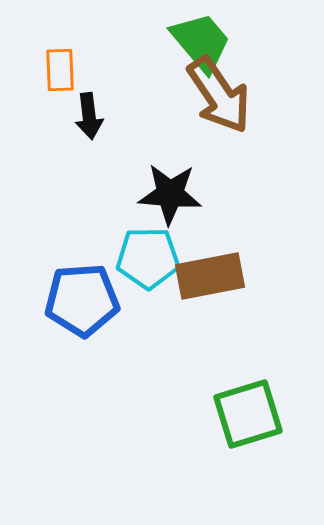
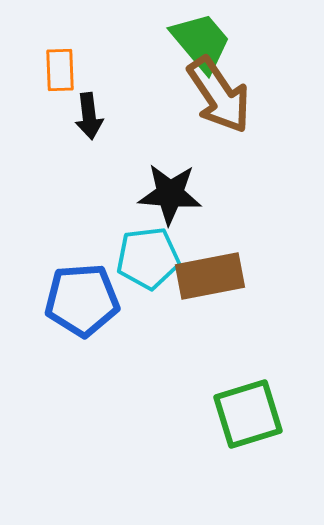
cyan pentagon: rotated 6 degrees counterclockwise
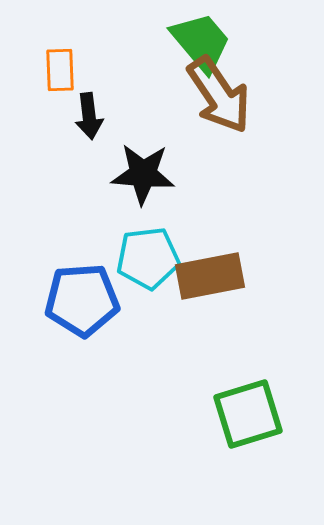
black star: moved 27 px left, 20 px up
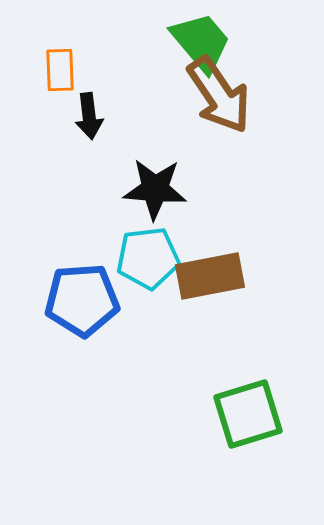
black star: moved 12 px right, 15 px down
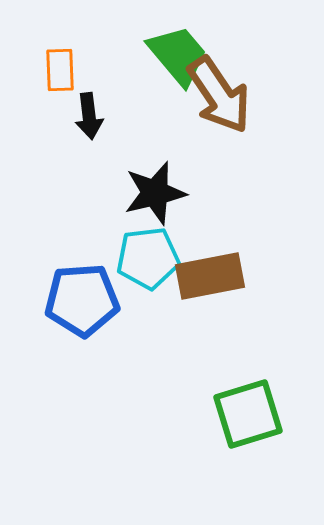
green trapezoid: moved 23 px left, 13 px down
black star: moved 4 px down; rotated 18 degrees counterclockwise
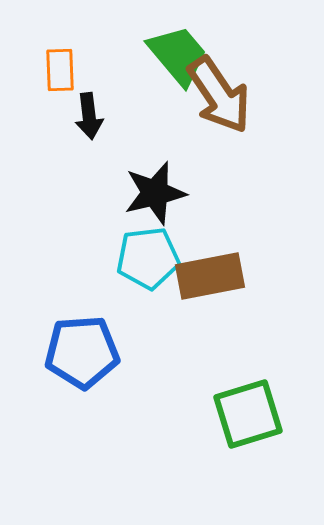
blue pentagon: moved 52 px down
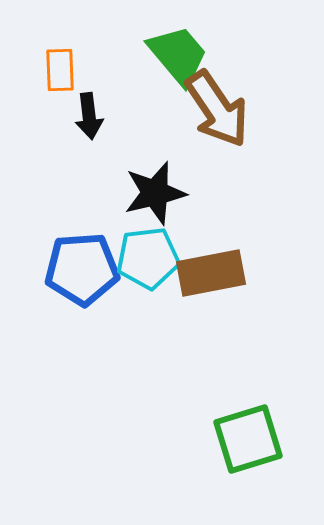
brown arrow: moved 2 px left, 14 px down
brown rectangle: moved 1 px right, 3 px up
blue pentagon: moved 83 px up
green square: moved 25 px down
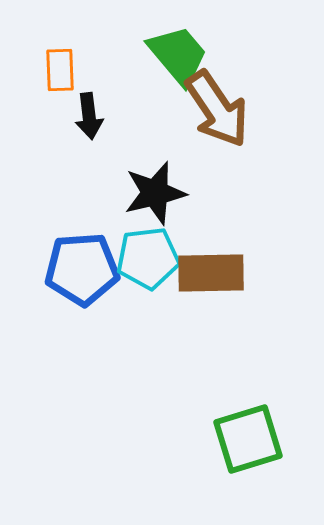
brown rectangle: rotated 10 degrees clockwise
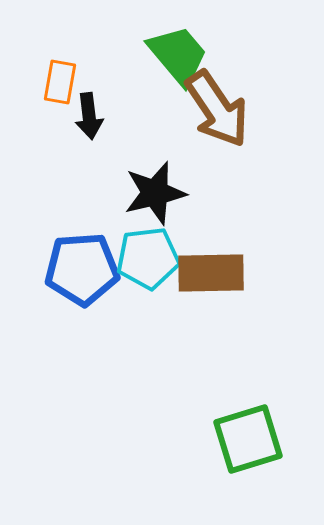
orange rectangle: moved 12 px down; rotated 12 degrees clockwise
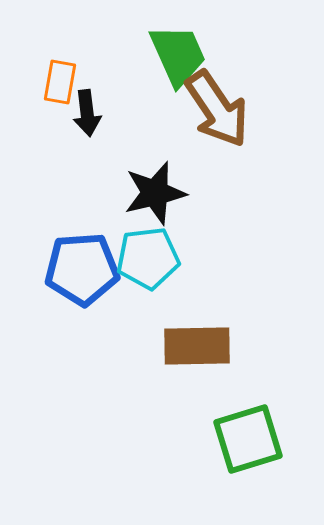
green trapezoid: rotated 16 degrees clockwise
black arrow: moved 2 px left, 3 px up
brown rectangle: moved 14 px left, 73 px down
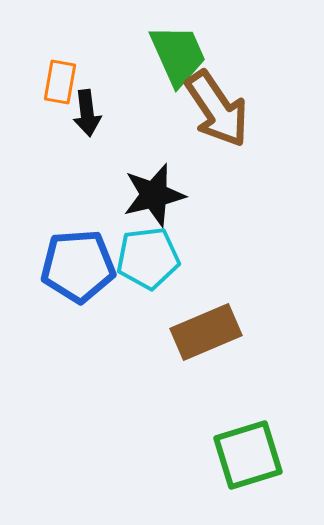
black star: moved 1 px left, 2 px down
blue pentagon: moved 4 px left, 3 px up
brown rectangle: moved 9 px right, 14 px up; rotated 22 degrees counterclockwise
green square: moved 16 px down
